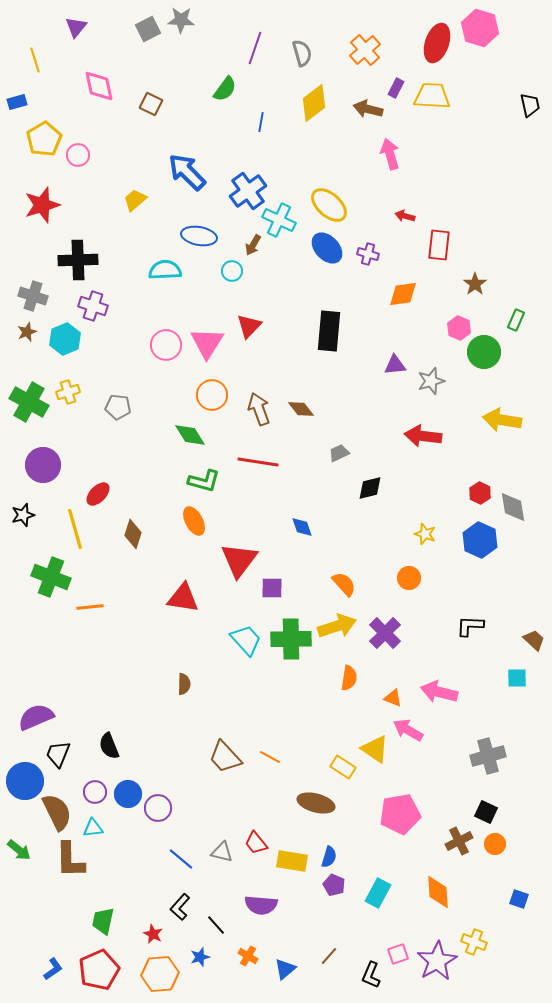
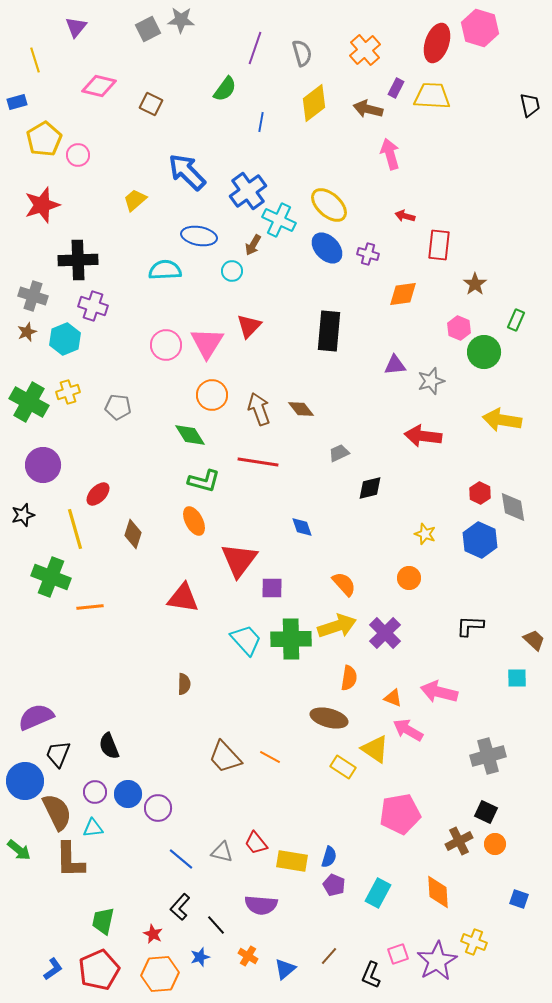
pink diamond at (99, 86): rotated 64 degrees counterclockwise
brown ellipse at (316, 803): moved 13 px right, 85 px up
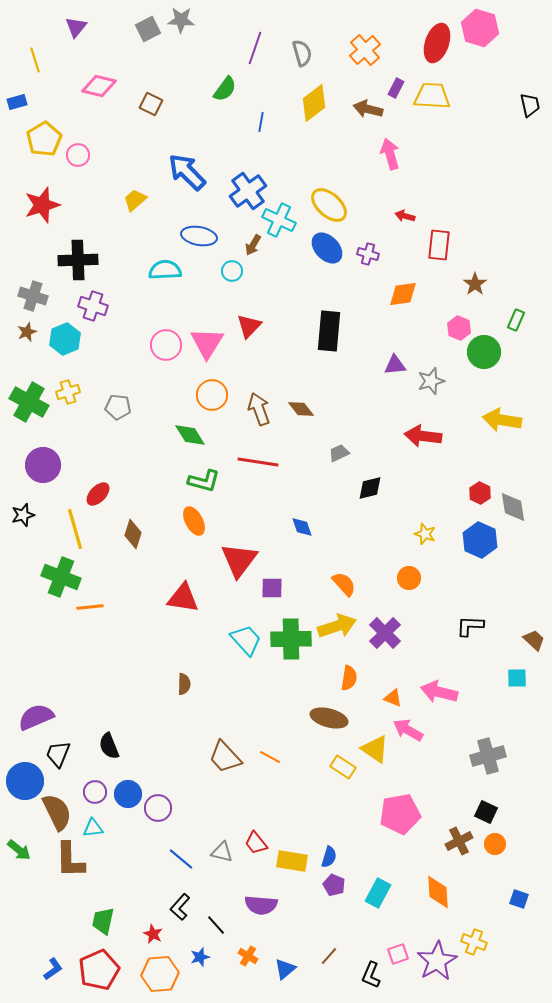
green cross at (51, 577): moved 10 px right
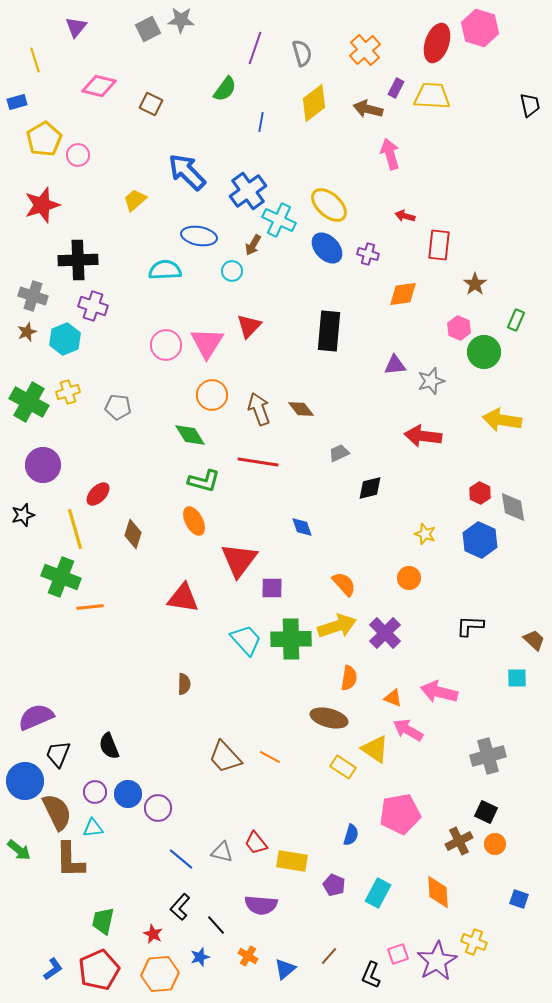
blue semicircle at (329, 857): moved 22 px right, 22 px up
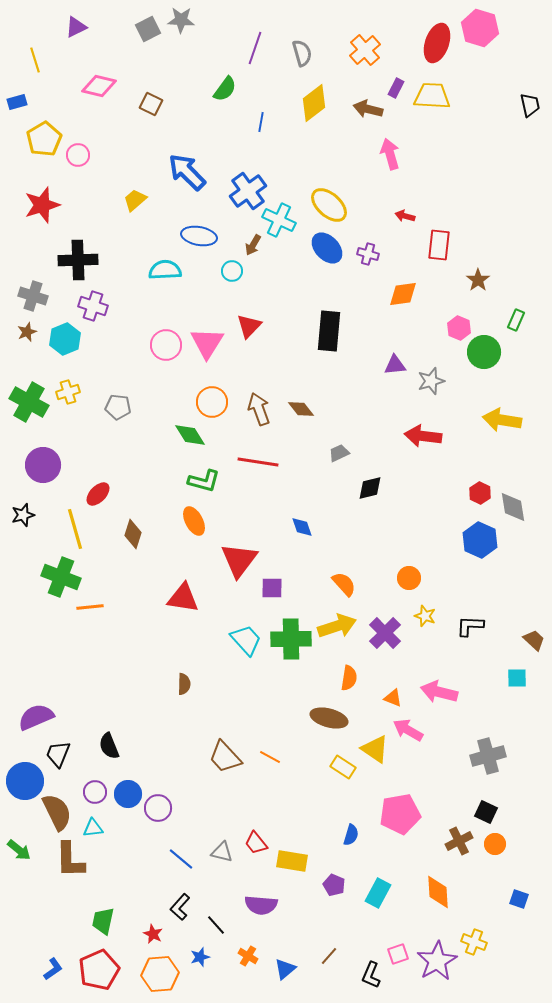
purple triangle at (76, 27): rotated 25 degrees clockwise
brown star at (475, 284): moved 3 px right, 4 px up
orange circle at (212, 395): moved 7 px down
yellow star at (425, 534): moved 82 px down
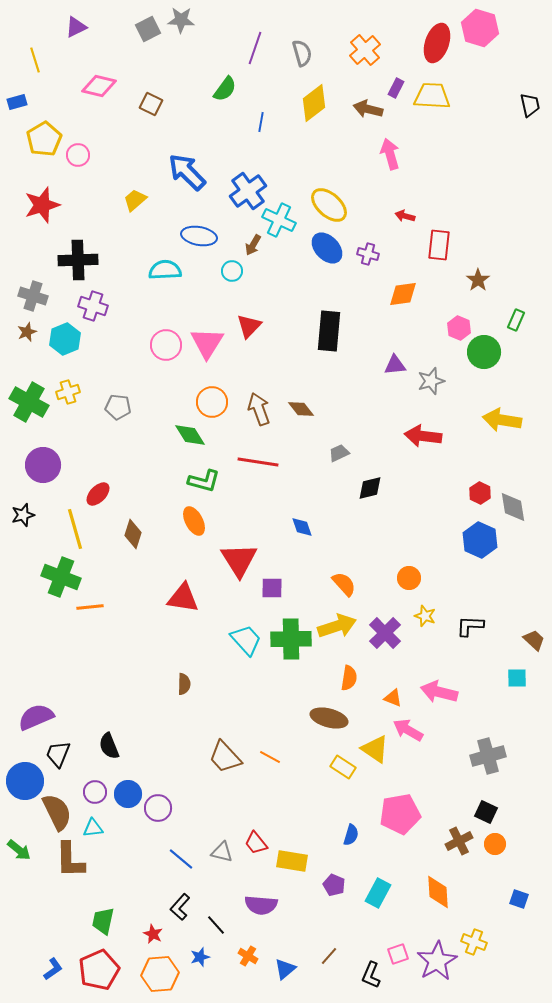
red triangle at (239, 560): rotated 9 degrees counterclockwise
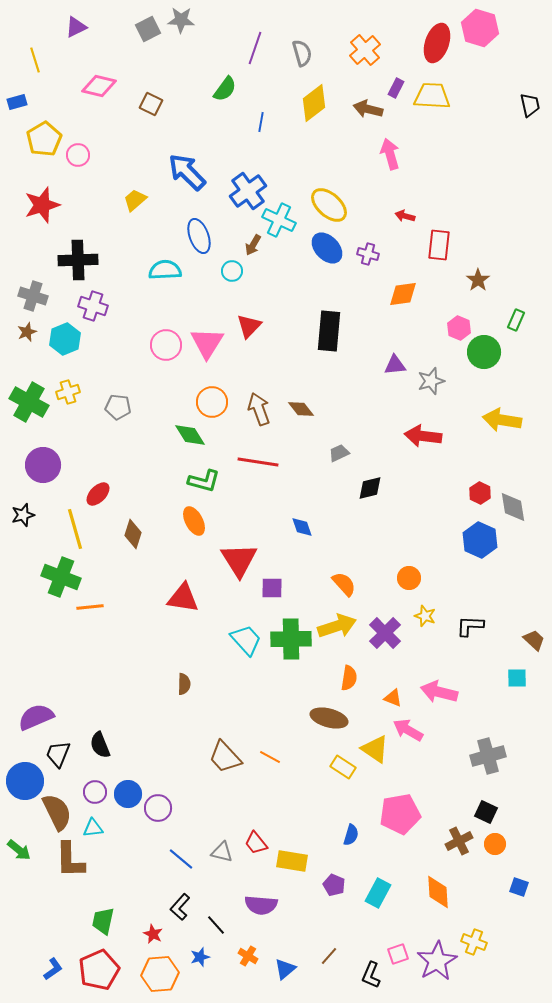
blue ellipse at (199, 236): rotated 60 degrees clockwise
black semicircle at (109, 746): moved 9 px left, 1 px up
blue square at (519, 899): moved 12 px up
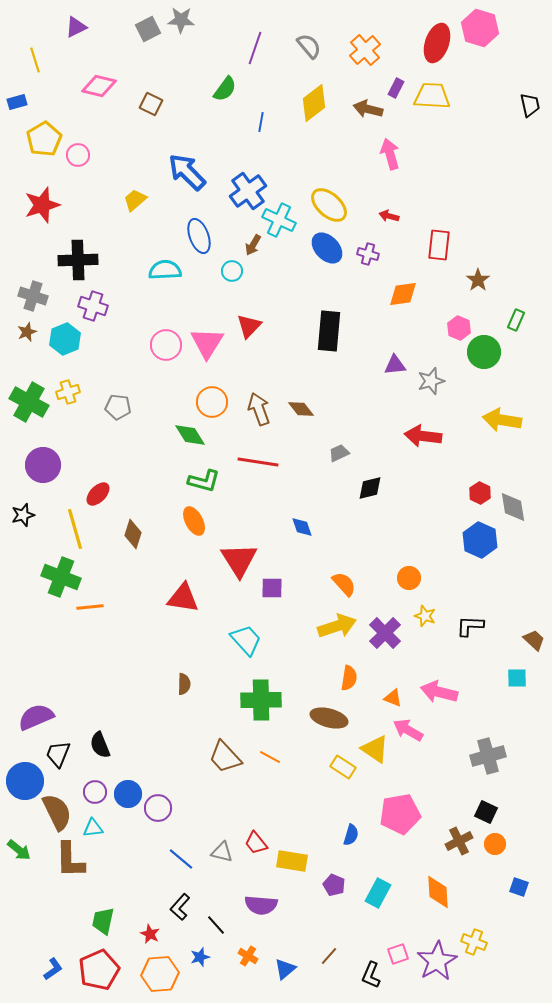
gray semicircle at (302, 53): moved 7 px right, 7 px up; rotated 24 degrees counterclockwise
red arrow at (405, 216): moved 16 px left
green cross at (291, 639): moved 30 px left, 61 px down
red star at (153, 934): moved 3 px left
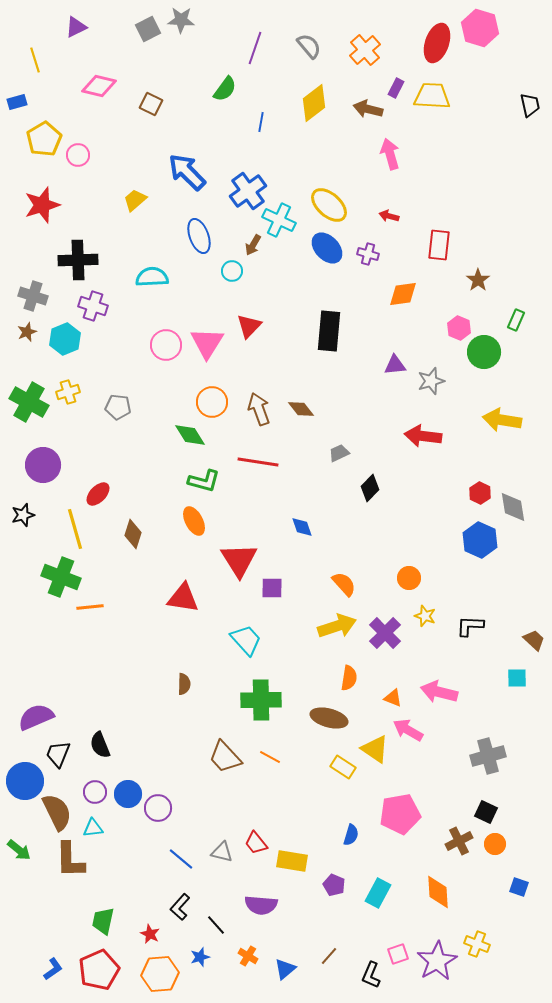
cyan semicircle at (165, 270): moved 13 px left, 7 px down
black diamond at (370, 488): rotated 32 degrees counterclockwise
yellow cross at (474, 942): moved 3 px right, 2 px down
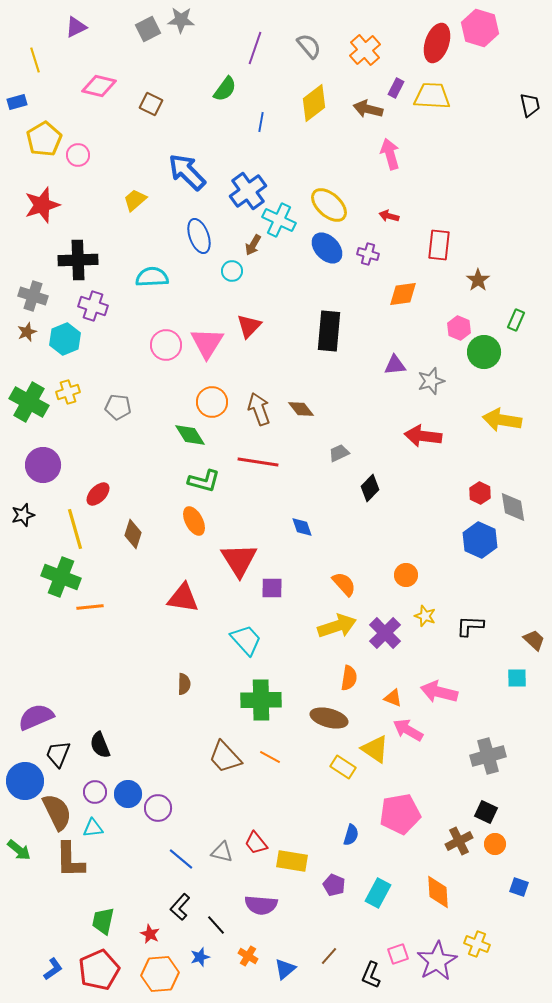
orange circle at (409, 578): moved 3 px left, 3 px up
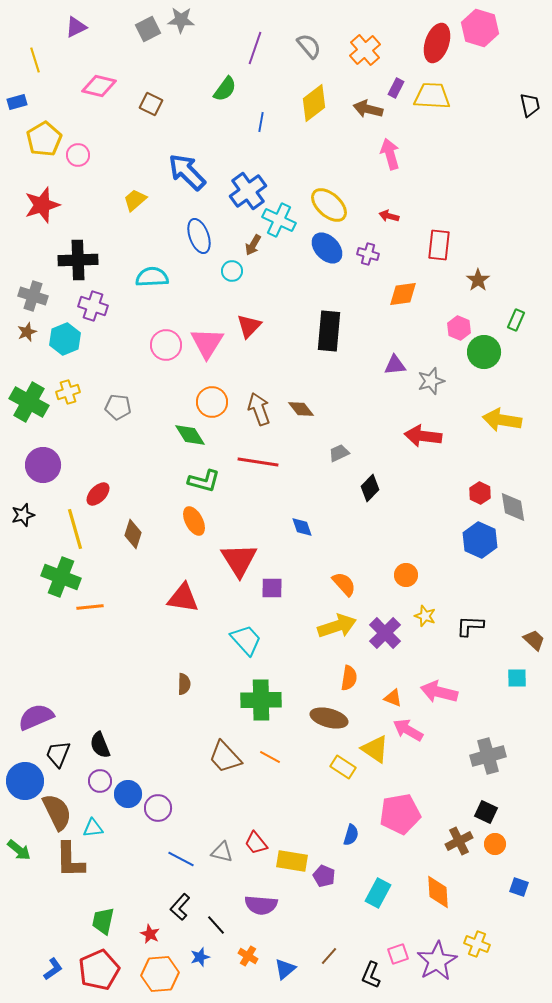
purple circle at (95, 792): moved 5 px right, 11 px up
blue line at (181, 859): rotated 12 degrees counterclockwise
purple pentagon at (334, 885): moved 10 px left, 9 px up
